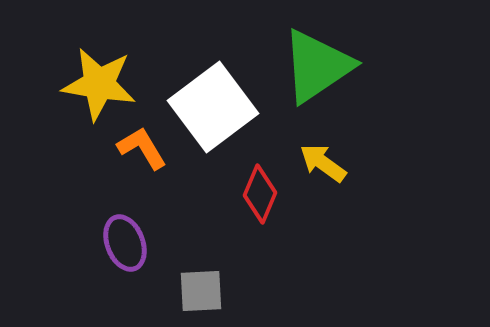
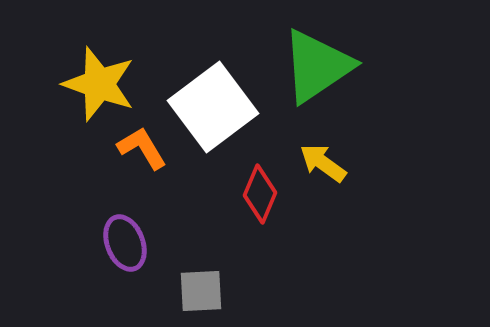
yellow star: rotated 10 degrees clockwise
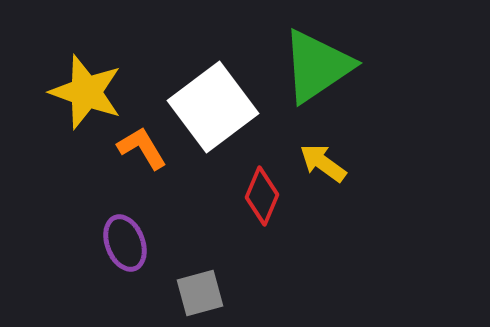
yellow star: moved 13 px left, 8 px down
red diamond: moved 2 px right, 2 px down
gray square: moved 1 px left, 2 px down; rotated 12 degrees counterclockwise
